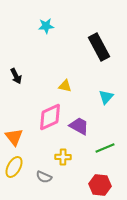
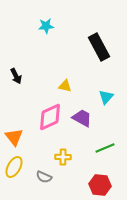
purple trapezoid: moved 3 px right, 8 px up
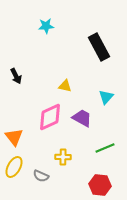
gray semicircle: moved 3 px left, 1 px up
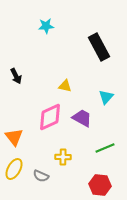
yellow ellipse: moved 2 px down
